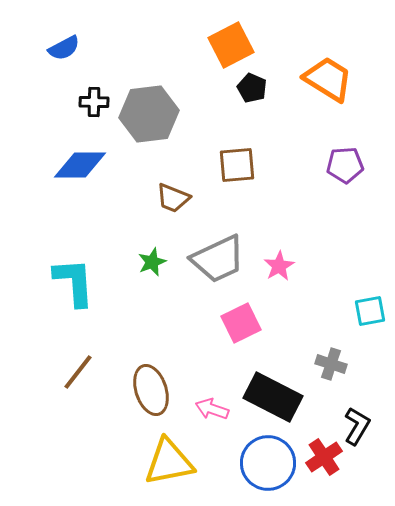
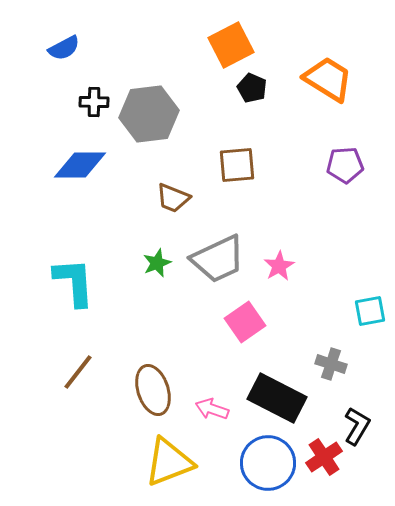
green star: moved 5 px right, 1 px down
pink square: moved 4 px right, 1 px up; rotated 9 degrees counterclockwise
brown ellipse: moved 2 px right
black rectangle: moved 4 px right, 1 px down
yellow triangle: rotated 10 degrees counterclockwise
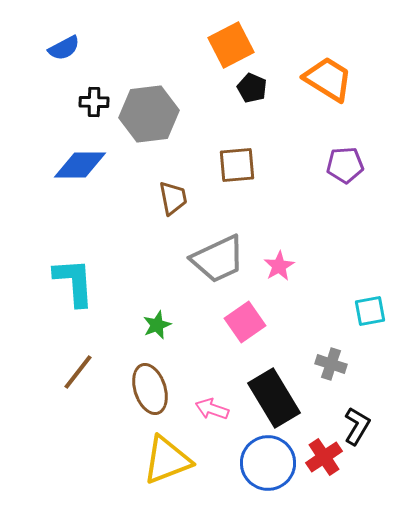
brown trapezoid: rotated 123 degrees counterclockwise
green star: moved 62 px down
brown ellipse: moved 3 px left, 1 px up
black rectangle: moved 3 px left; rotated 32 degrees clockwise
yellow triangle: moved 2 px left, 2 px up
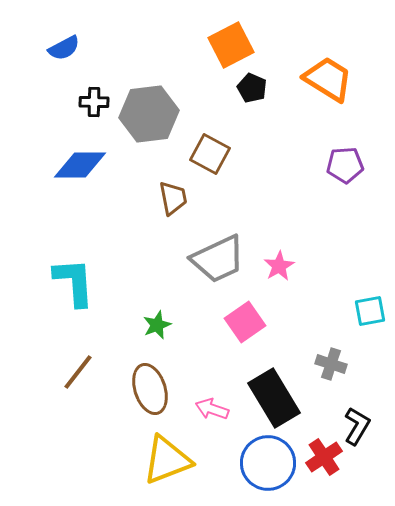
brown square: moved 27 px left, 11 px up; rotated 33 degrees clockwise
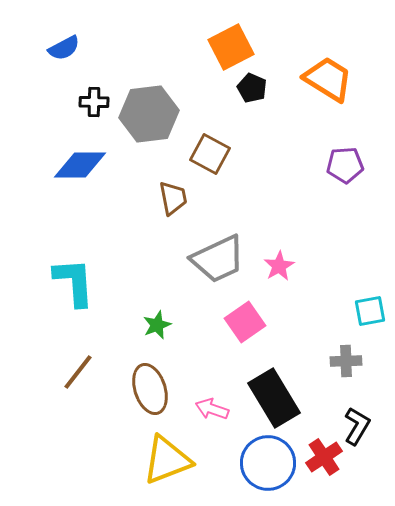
orange square: moved 2 px down
gray cross: moved 15 px right, 3 px up; rotated 20 degrees counterclockwise
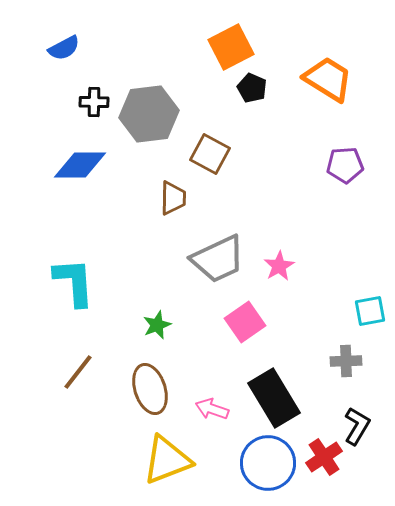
brown trapezoid: rotated 12 degrees clockwise
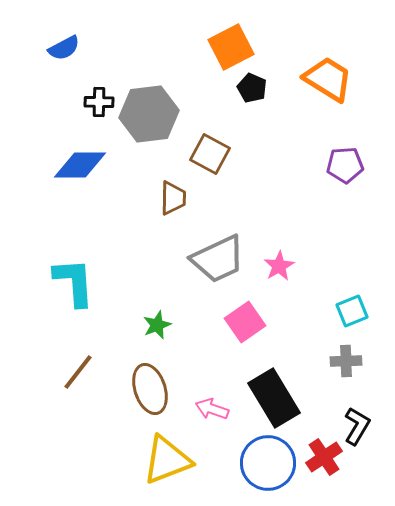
black cross: moved 5 px right
cyan square: moved 18 px left; rotated 12 degrees counterclockwise
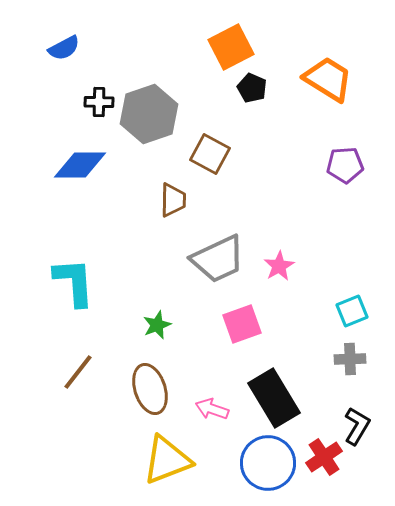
gray hexagon: rotated 12 degrees counterclockwise
brown trapezoid: moved 2 px down
pink square: moved 3 px left, 2 px down; rotated 15 degrees clockwise
gray cross: moved 4 px right, 2 px up
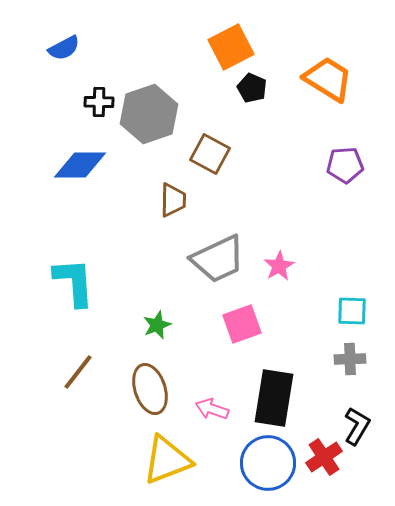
cyan square: rotated 24 degrees clockwise
black rectangle: rotated 40 degrees clockwise
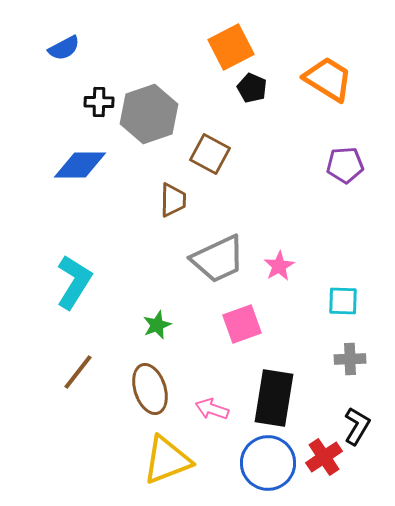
cyan L-shape: rotated 36 degrees clockwise
cyan square: moved 9 px left, 10 px up
